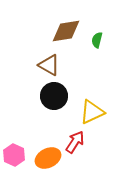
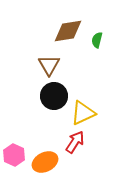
brown diamond: moved 2 px right
brown triangle: rotated 30 degrees clockwise
yellow triangle: moved 9 px left, 1 px down
orange ellipse: moved 3 px left, 4 px down
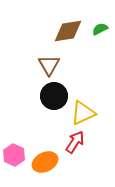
green semicircle: moved 3 px right, 11 px up; rotated 49 degrees clockwise
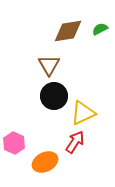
pink hexagon: moved 12 px up
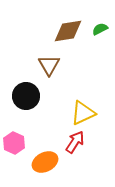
black circle: moved 28 px left
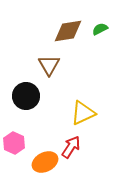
red arrow: moved 4 px left, 5 px down
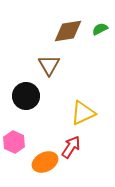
pink hexagon: moved 1 px up
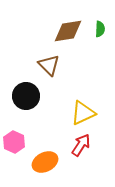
green semicircle: rotated 119 degrees clockwise
brown triangle: rotated 15 degrees counterclockwise
red arrow: moved 10 px right, 2 px up
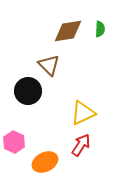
black circle: moved 2 px right, 5 px up
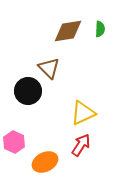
brown triangle: moved 3 px down
